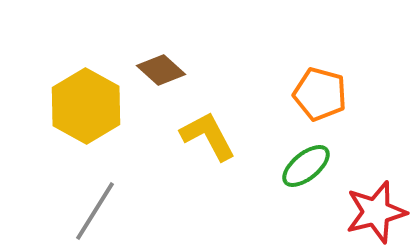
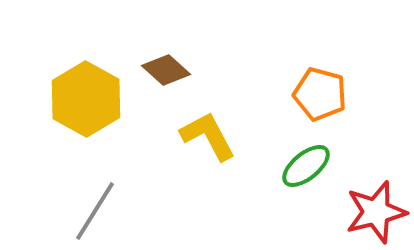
brown diamond: moved 5 px right
yellow hexagon: moved 7 px up
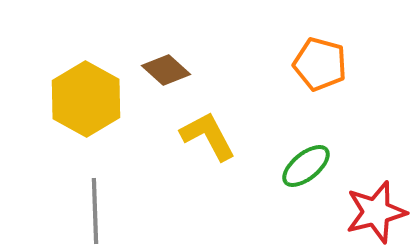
orange pentagon: moved 30 px up
gray line: rotated 34 degrees counterclockwise
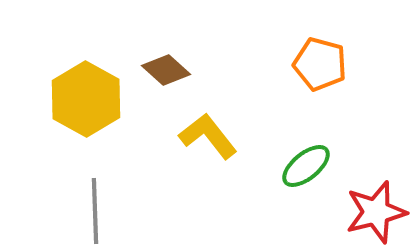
yellow L-shape: rotated 10 degrees counterclockwise
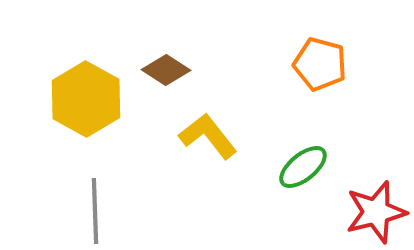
brown diamond: rotated 9 degrees counterclockwise
green ellipse: moved 3 px left, 1 px down
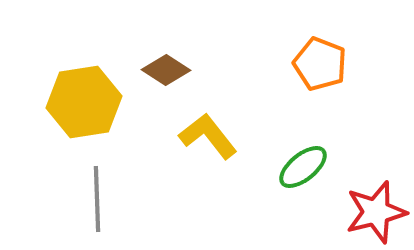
orange pentagon: rotated 6 degrees clockwise
yellow hexagon: moved 2 px left, 3 px down; rotated 22 degrees clockwise
gray line: moved 2 px right, 12 px up
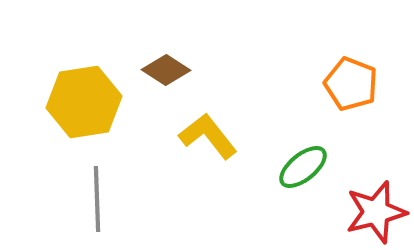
orange pentagon: moved 31 px right, 20 px down
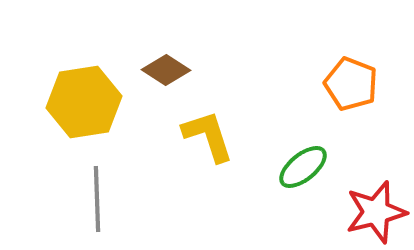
yellow L-shape: rotated 20 degrees clockwise
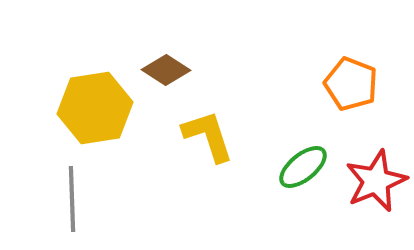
yellow hexagon: moved 11 px right, 6 px down
gray line: moved 25 px left
red star: moved 31 px up; rotated 8 degrees counterclockwise
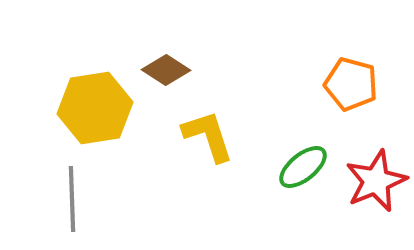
orange pentagon: rotated 6 degrees counterclockwise
